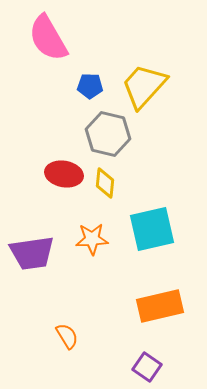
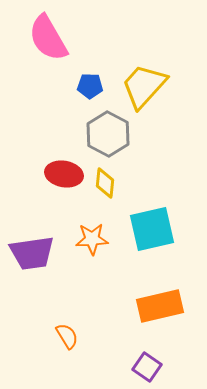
gray hexagon: rotated 15 degrees clockwise
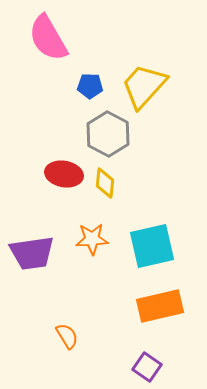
cyan square: moved 17 px down
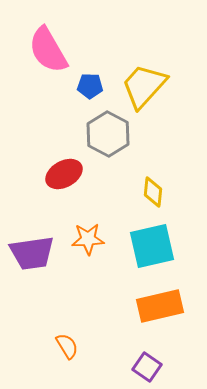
pink semicircle: moved 12 px down
red ellipse: rotated 39 degrees counterclockwise
yellow diamond: moved 48 px right, 9 px down
orange star: moved 4 px left
orange semicircle: moved 10 px down
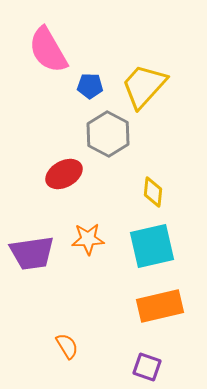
purple square: rotated 16 degrees counterclockwise
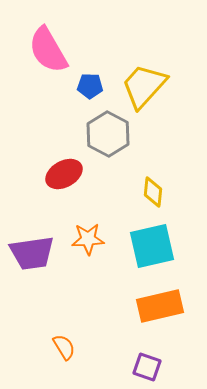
orange semicircle: moved 3 px left, 1 px down
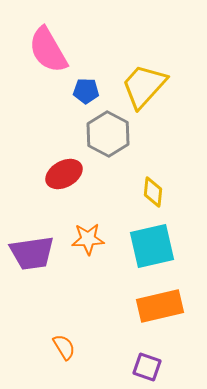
blue pentagon: moved 4 px left, 5 px down
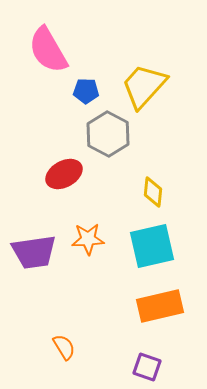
purple trapezoid: moved 2 px right, 1 px up
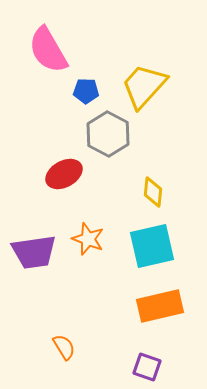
orange star: rotated 24 degrees clockwise
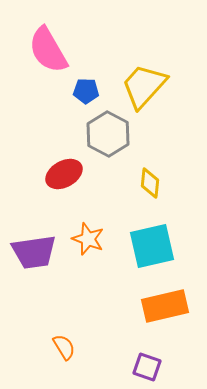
yellow diamond: moved 3 px left, 9 px up
orange rectangle: moved 5 px right
